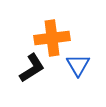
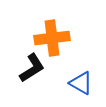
blue triangle: moved 3 px right, 18 px down; rotated 30 degrees counterclockwise
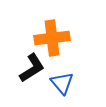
blue triangle: moved 19 px left; rotated 20 degrees clockwise
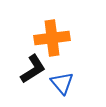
black L-shape: moved 1 px right, 1 px down
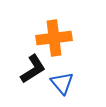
orange cross: moved 2 px right
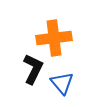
black L-shape: rotated 32 degrees counterclockwise
